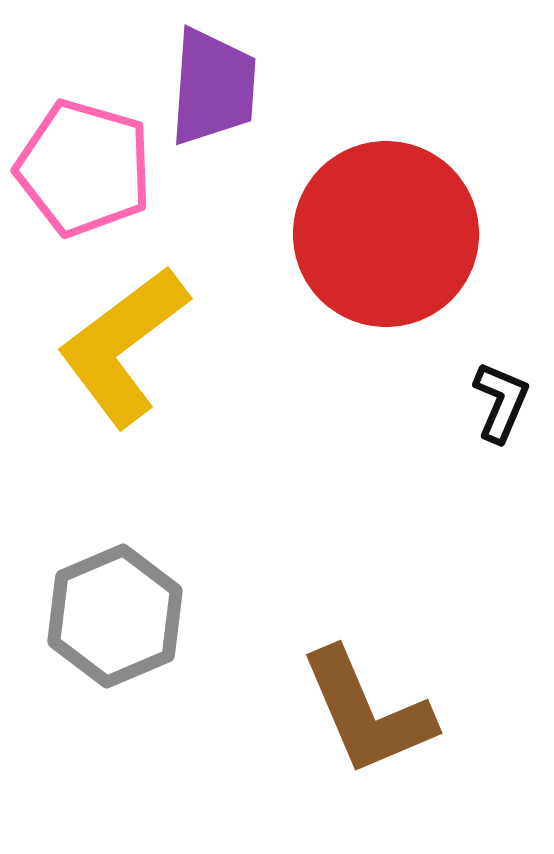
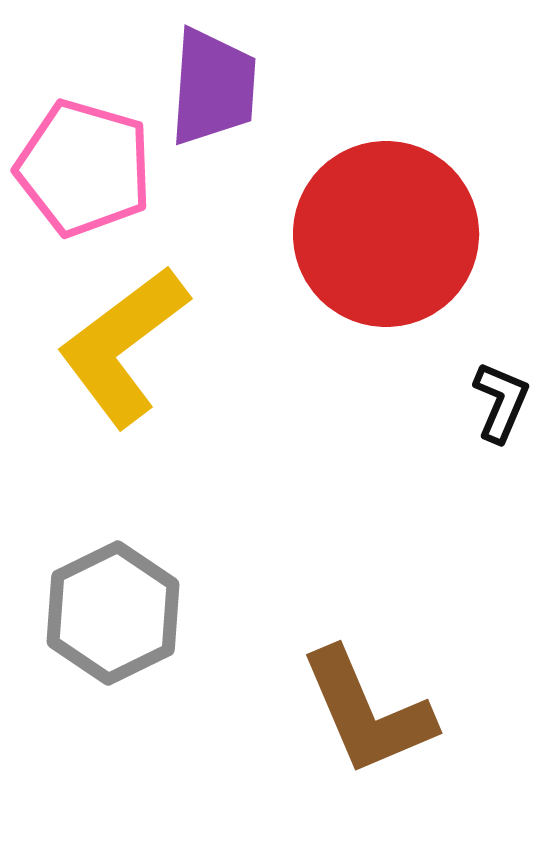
gray hexagon: moved 2 px left, 3 px up; rotated 3 degrees counterclockwise
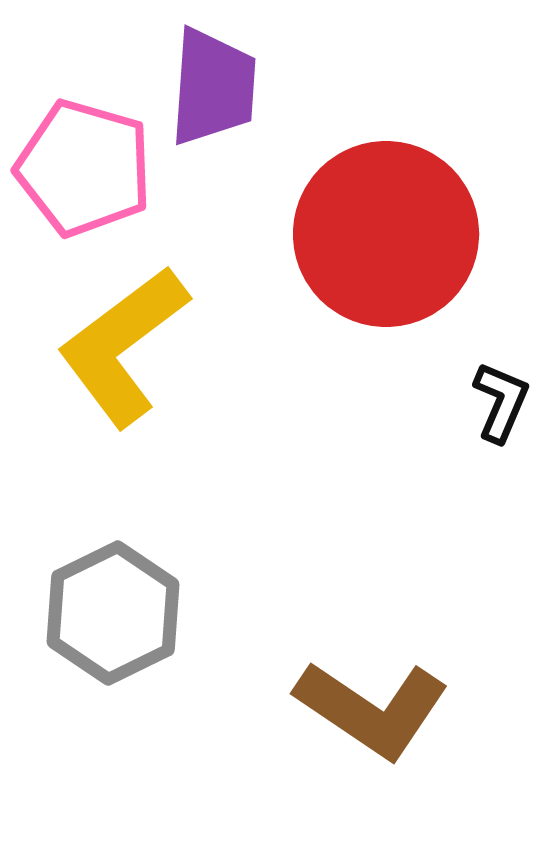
brown L-shape: moved 5 px right, 3 px up; rotated 33 degrees counterclockwise
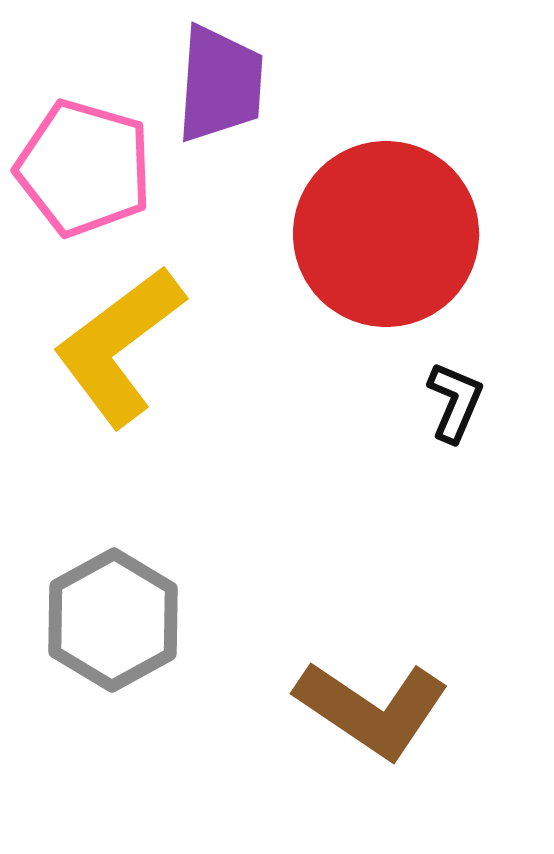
purple trapezoid: moved 7 px right, 3 px up
yellow L-shape: moved 4 px left
black L-shape: moved 46 px left
gray hexagon: moved 7 px down; rotated 3 degrees counterclockwise
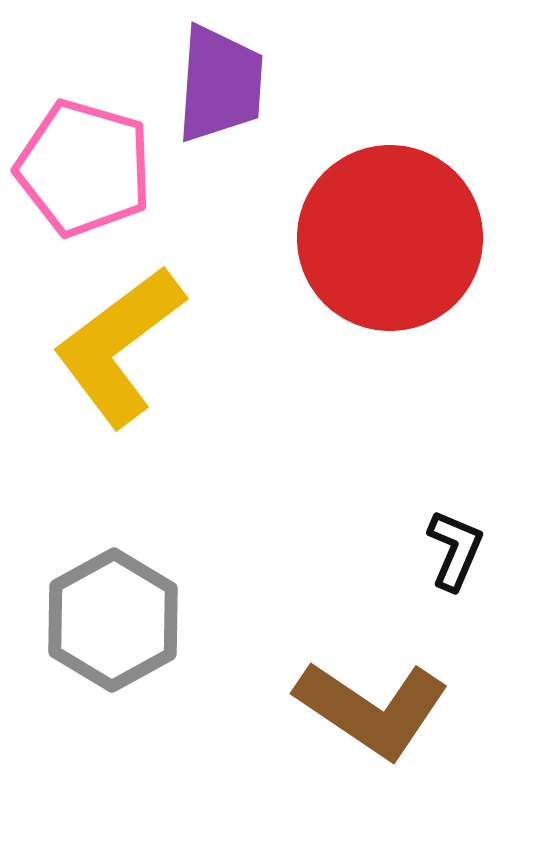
red circle: moved 4 px right, 4 px down
black L-shape: moved 148 px down
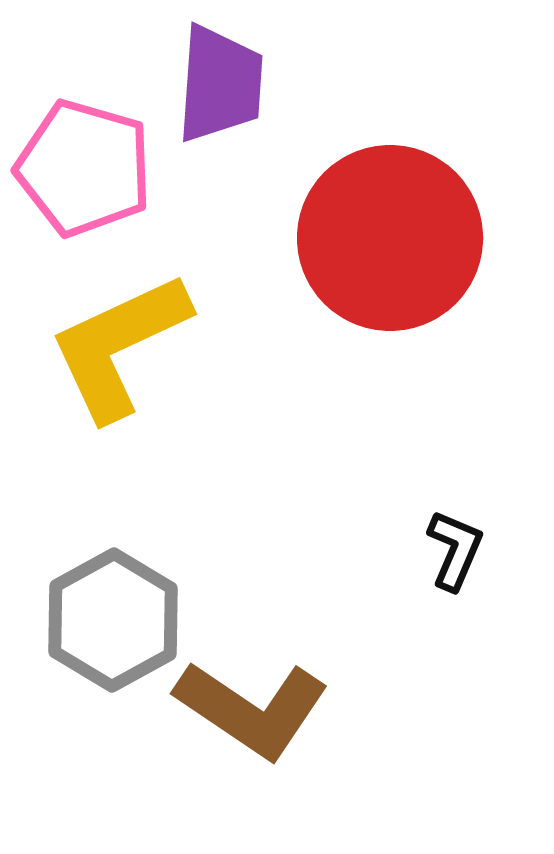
yellow L-shape: rotated 12 degrees clockwise
brown L-shape: moved 120 px left
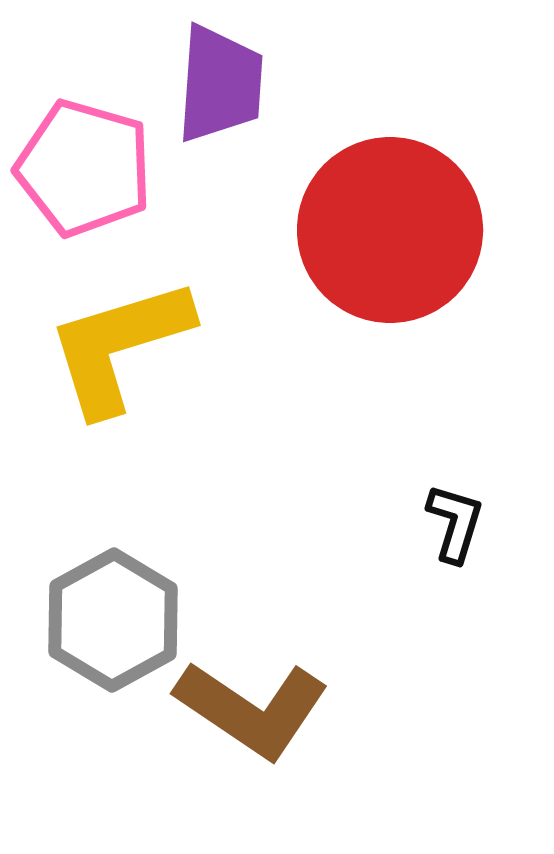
red circle: moved 8 px up
yellow L-shape: rotated 8 degrees clockwise
black L-shape: moved 27 px up; rotated 6 degrees counterclockwise
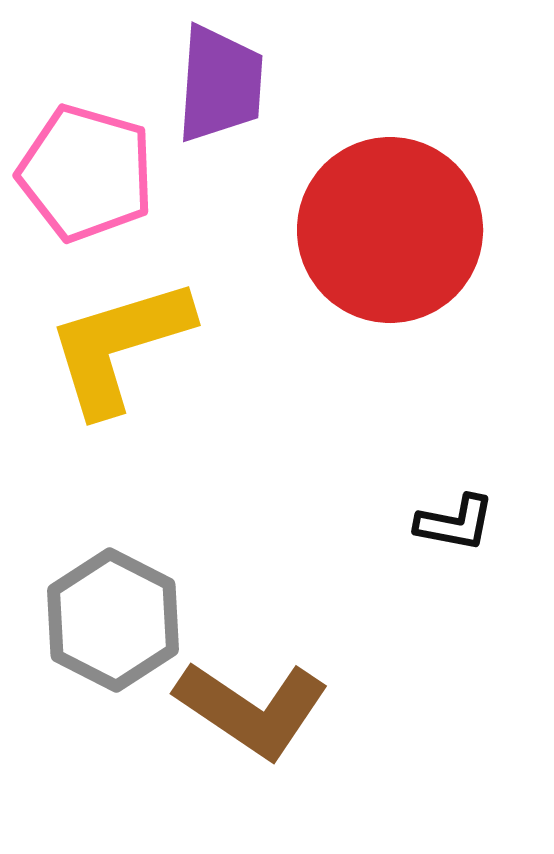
pink pentagon: moved 2 px right, 5 px down
black L-shape: rotated 84 degrees clockwise
gray hexagon: rotated 4 degrees counterclockwise
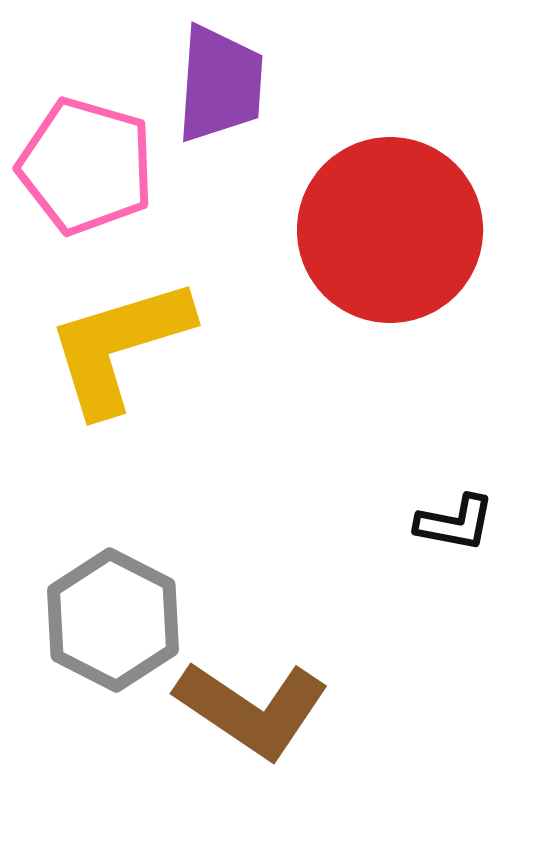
pink pentagon: moved 7 px up
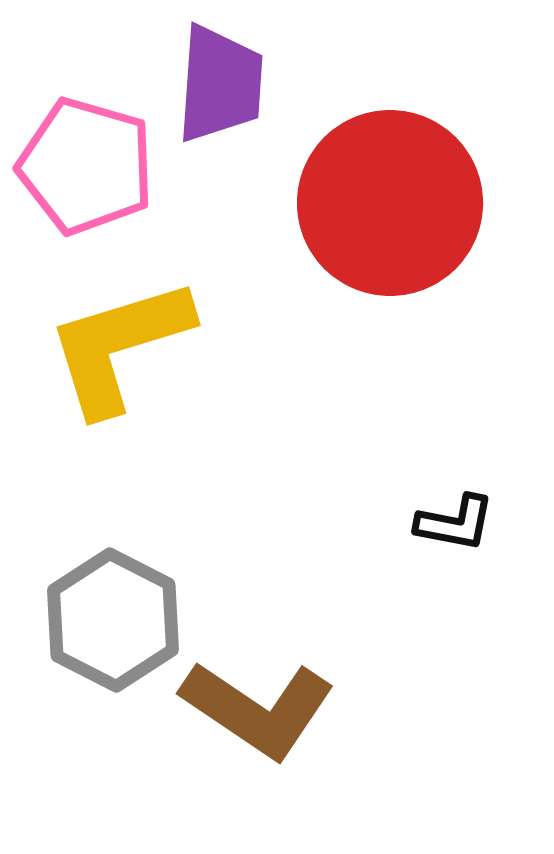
red circle: moved 27 px up
brown L-shape: moved 6 px right
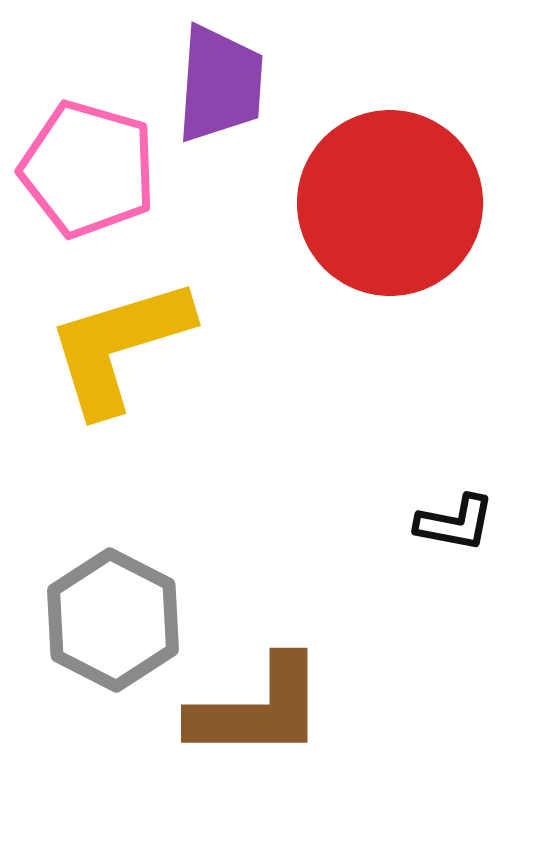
pink pentagon: moved 2 px right, 3 px down
brown L-shape: rotated 34 degrees counterclockwise
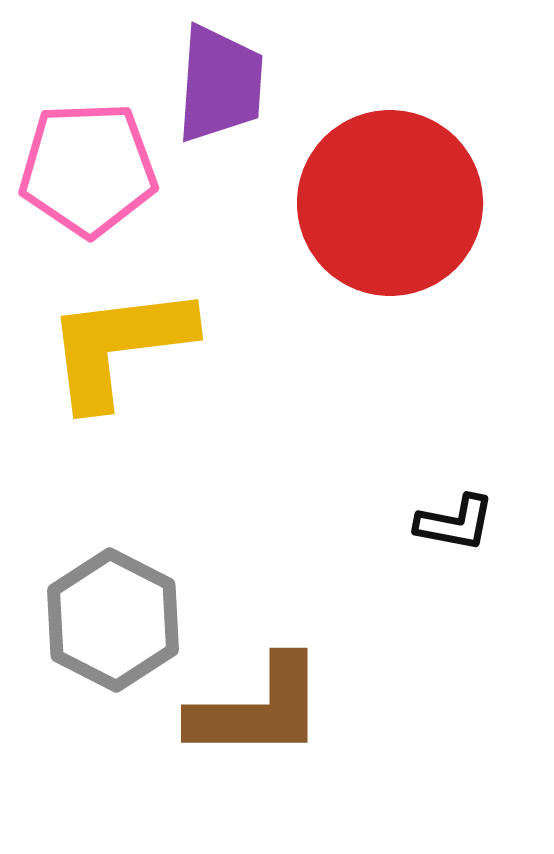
pink pentagon: rotated 18 degrees counterclockwise
yellow L-shape: rotated 10 degrees clockwise
